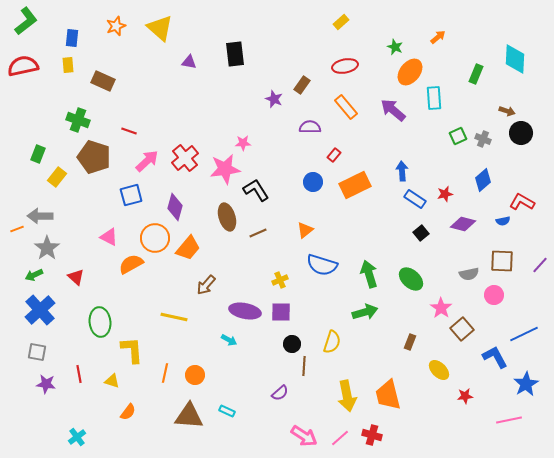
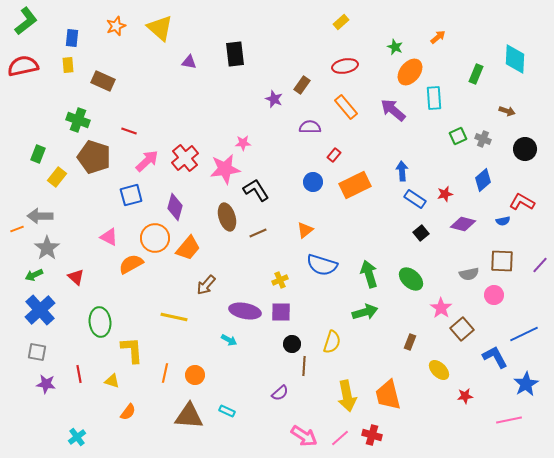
black circle at (521, 133): moved 4 px right, 16 px down
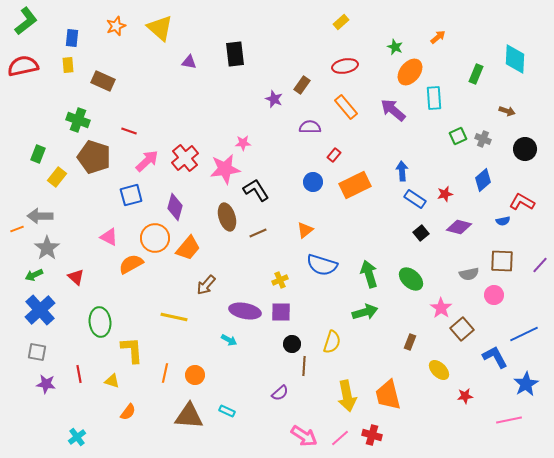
purple diamond at (463, 224): moved 4 px left, 3 px down
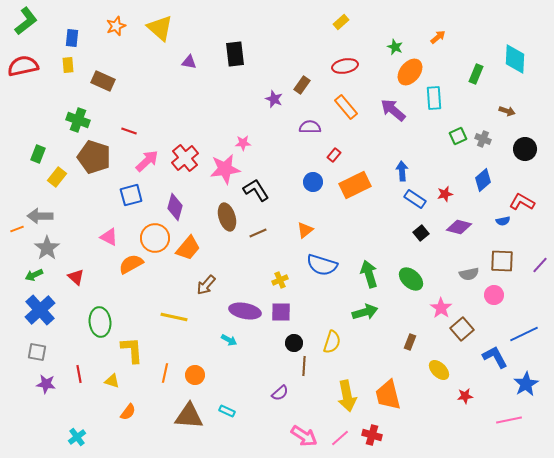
black circle at (292, 344): moved 2 px right, 1 px up
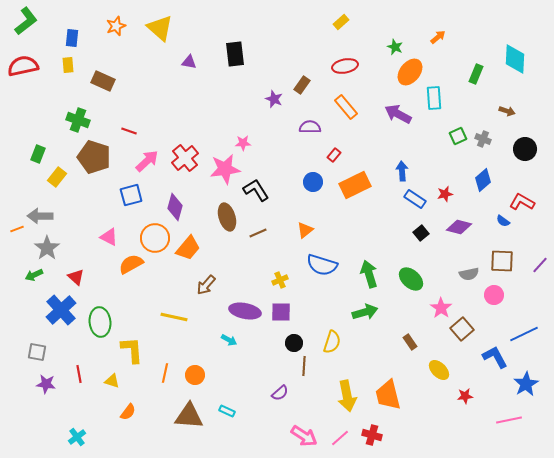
purple arrow at (393, 110): moved 5 px right, 4 px down; rotated 12 degrees counterclockwise
blue semicircle at (503, 221): rotated 48 degrees clockwise
blue cross at (40, 310): moved 21 px right
brown rectangle at (410, 342): rotated 56 degrees counterclockwise
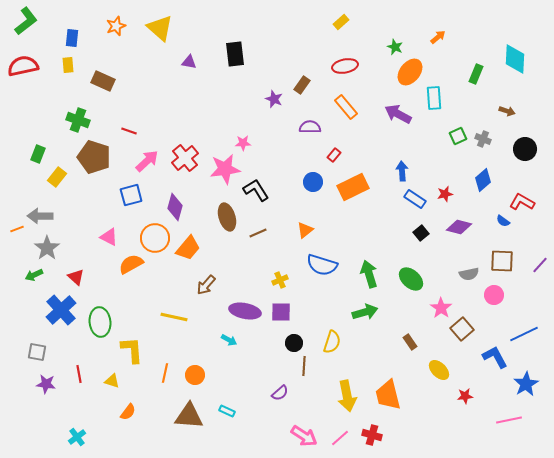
orange rectangle at (355, 185): moved 2 px left, 2 px down
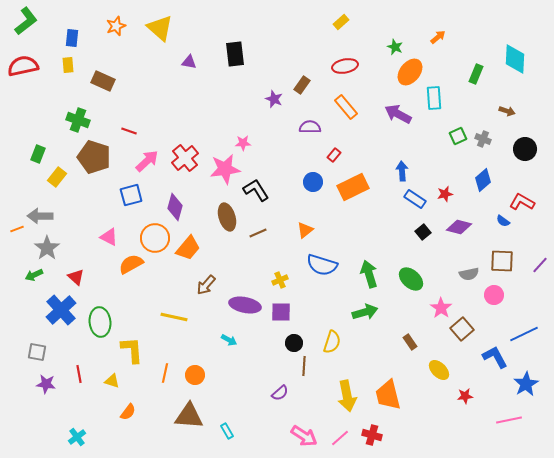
black square at (421, 233): moved 2 px right, 1 px up
purple ellipse at (245, 311): moved 6 px up
cyan rectangle at (227, 411): moved 20 px down; rotated 35 degrees clockwise
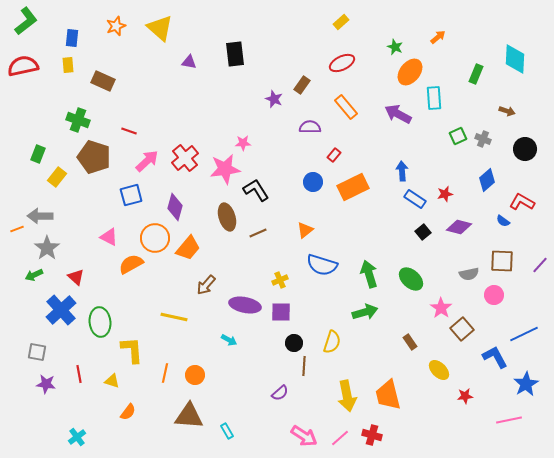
red ellipse at (345, 66): moved 3 px left, 3 px up; rotated 15 degrees counterclockwise
blue diamond at (483, 180): moved 4 px right
